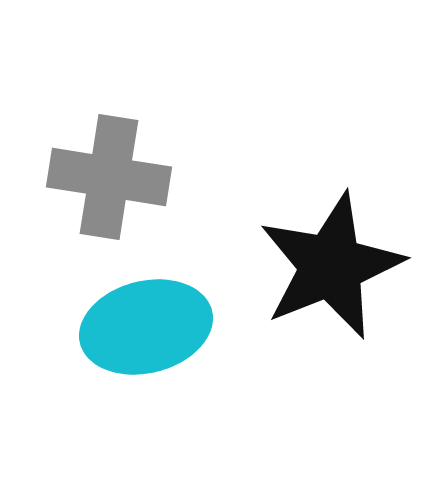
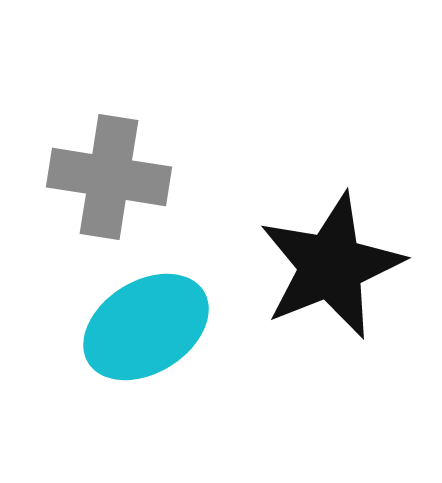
cyan ellipse: rotated 18 degrees counterclockwise
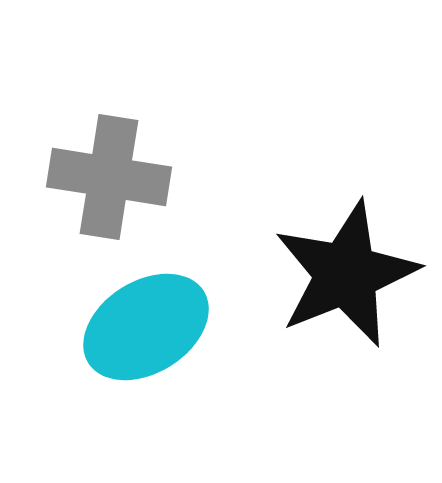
black star: moved 15 px right, 8 px down
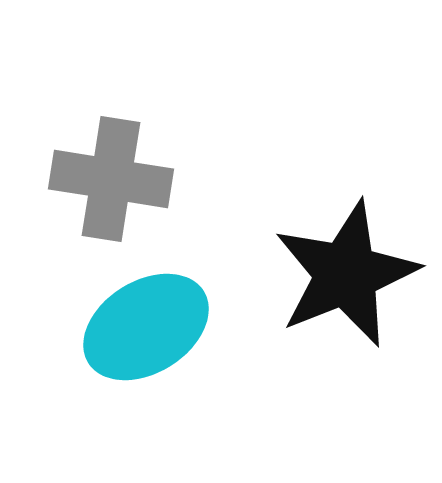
gray cross: moved 2 px right, 2 px down
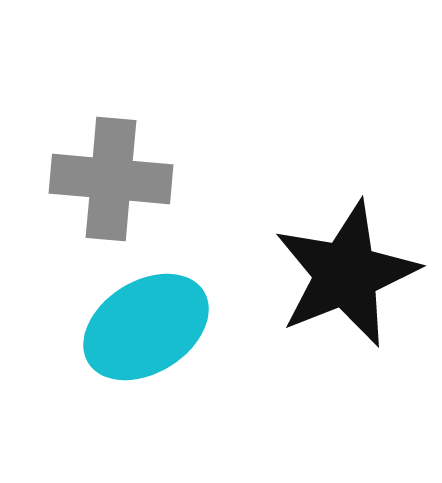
gray cross: rotated 4 degrees counterclockwise
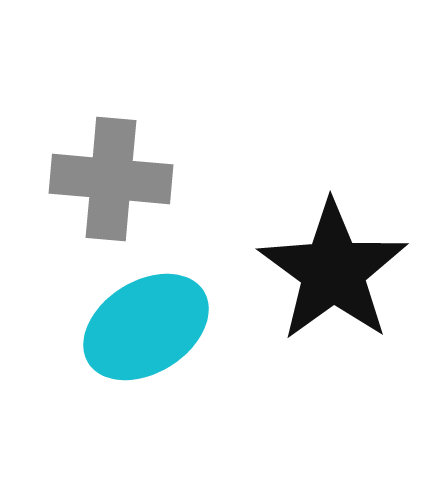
black star: moved 13 px left, 3 px up; rotated 14 degrees counterclockwise
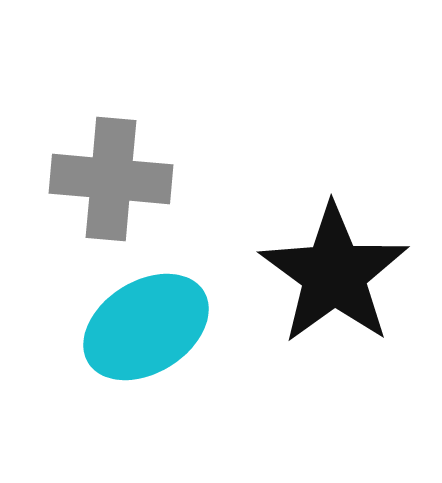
black star: moved 1 px right, 3 px down
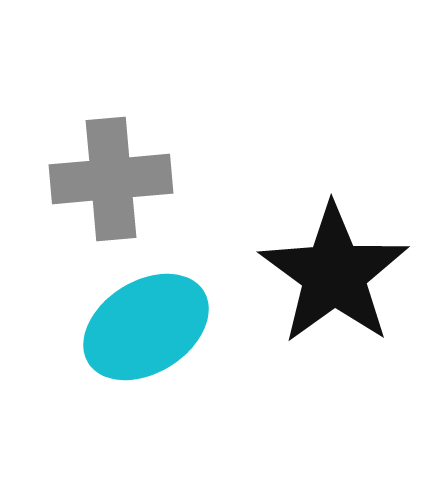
gray cross: rotated 10 degrees counterclockwise
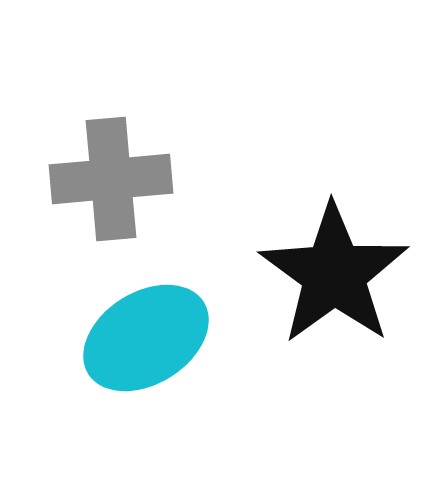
cyan ellipse: moved 11 px down
